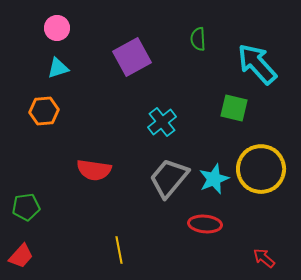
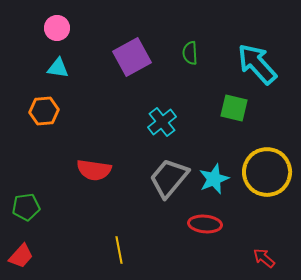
green semicircle: moved 8 px left, 14 px down
cyan triangle: rotated 25 degrees clockwise
yellow circle: moved 6 px right, 3 px down
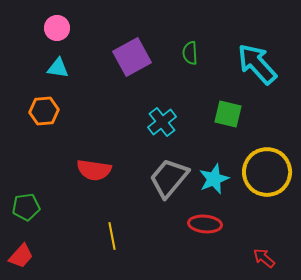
green square: moved 6 px left, 6 px down
yellow line: moved 7 px left, 14 px up
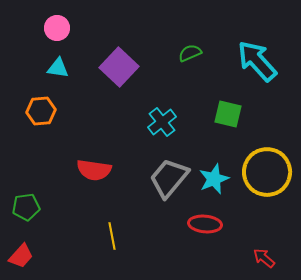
green semicircle: rotated 70 degrees clockwise
purple square: moved 13 px left, 10 px down; rotated 18 degrees counterclockwise
cyan arrow: moved 3 px up
orange hexagon: moved 3 px left
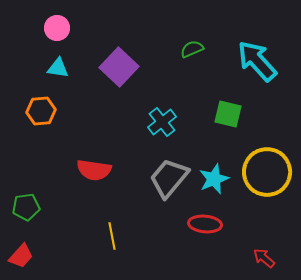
green semicircle: moved 2 px right, 4 px up
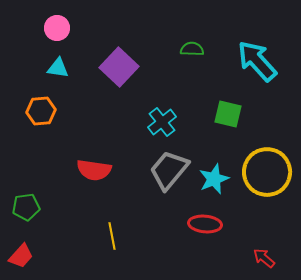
green semicircle: rotated 25 degrees clockwise
gray trapezoid: moved 8 px up
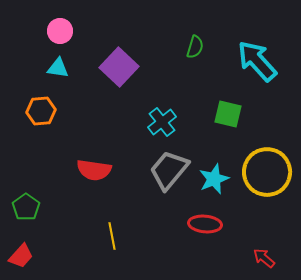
pink circle: moved 3 px right, 3 px down
green semicircle: moved 3 px right, 2 px up; rotated 105 degrees clockwise
green pentagon: rotated 28 degrees counterclockwise
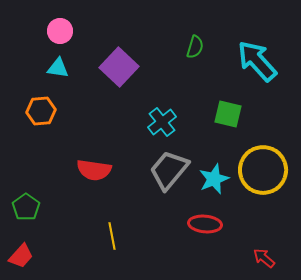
yellow circle: moved 4 px left, 2 px up
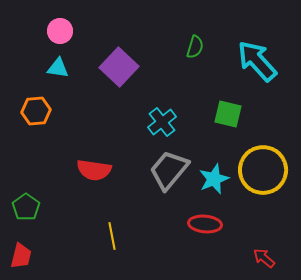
orange hexagon: moved 5 px left
red trapezoid: rotated 28 degrees counterclockwise
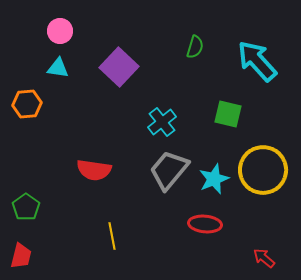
orange hexagon: moved 9 px left, 7 px up
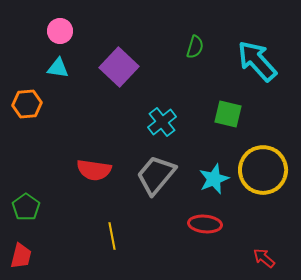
gray trapezoid: moved 13 px left, 5 px down
